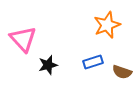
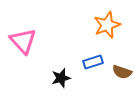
pink triangle: moved 2 px down
black star: moved 13 px right, 13 px down
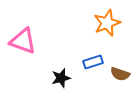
orange star: moved 2 px up
pink triangle: rotated 28 degrees counterclockwise
brown semicircle: moved 2 px left, 2 px down
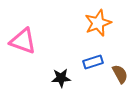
orange star: moved 9 px left
brown semicircle: rotated 138 degrees counterclockwise
black star: rotated 12 degrees clockwise
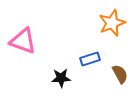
orange star: moved 14 px right
blue rectangle: moved 3 px left, 3 px up
